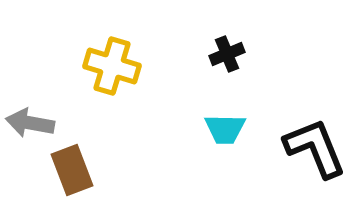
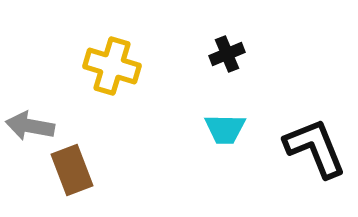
gray arrow: moved 3 px down
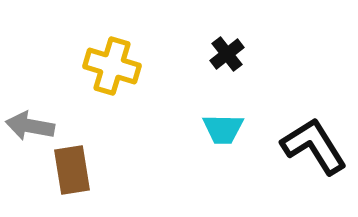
black cross: rotated 16 degrees counterclockwise
cyan trapezoid: moved 2 px left
black L-shape: moved 1 px left, 2 px up; rotated 10 degrees counterclockwise
brown rectangle: rotated 12 degrees clockwise
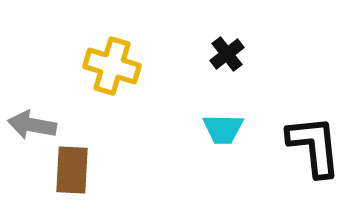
gray arrow: moved 2 px right, 1 px up
black L-shape: rotated 26 degrees clockwise
brown rectangle: rotated 12 degrees clockwise
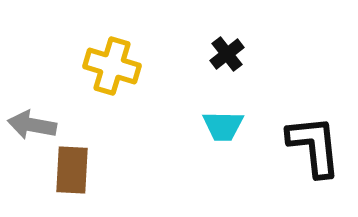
cyan trapezoid: moved 3 px up
